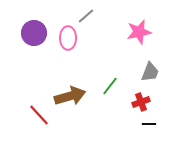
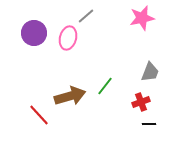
pink star: moved 3 px right, 14 px up
pink ellipse: rotated 15 degrees clockwise
green line: moved 5 px left
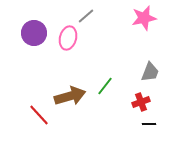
pink star: moved 2 px right
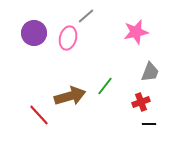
pink star: moved 8 px left, 14 px down
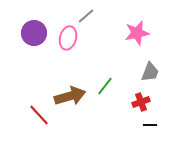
pink star: moved 1 px right, 1 px down
black line: moved 1 px right, 1 px down
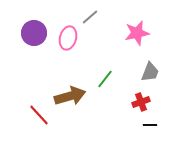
gray line: moved 4 px right, 1 px down
green line: moved 7 px up
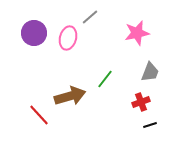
black line: rotated 16 degrees counterclockwise
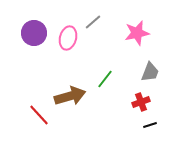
gray line: moved 3 px right, 5 px down
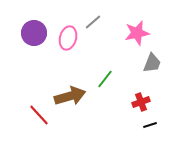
gray trapezoid: moved 2 px right, 9 px up
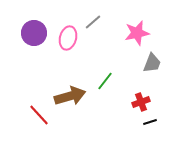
green line: moved 2 px down
black line: moved 3 px up
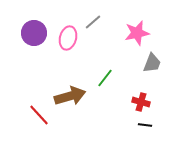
green line: moved 3 px up
red cross: rotated 36 degrees clockwise
black line: moved 5 px left, 3 px down; rotated 24 degrees clockwise
